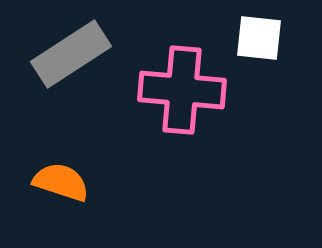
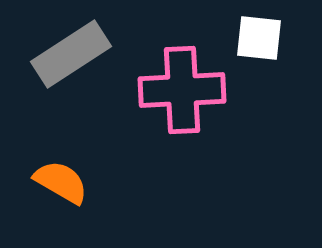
pink cross: rotated 8 degrees counterclockwise
orange semicircle: rotated 12 degrees clockwise
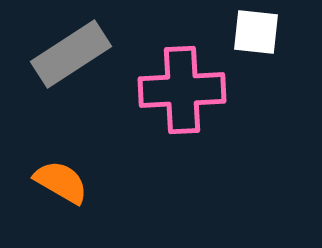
white square: moved 3 px left, 6 px up
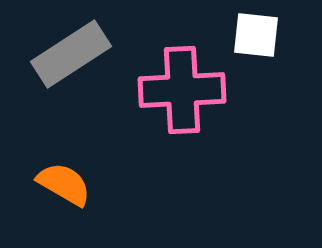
white square: moved 3 px down
orange semicircle: moved 3 px right, 2 px down
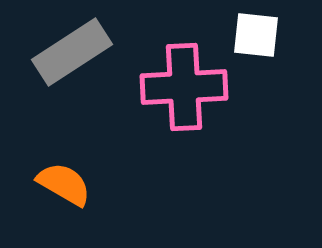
gray rectangle: moved 1 px right, 2 px up
pink cross: moved 2 px right, 3 px up
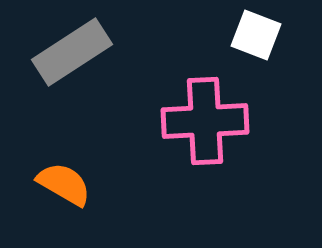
white square: rotated 15 degrees clockwise
pink cross: moved 21 px right, 34 px down
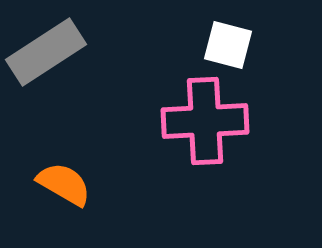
white square: moved 28 px left, 10 px down; rotated 6 degrees counterclockwise
gray rectangle: moved 26 px left
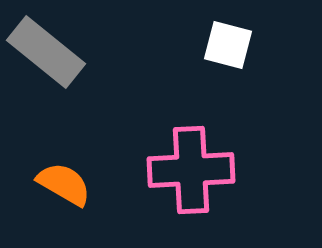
gray rectangle: rotated 72 degrees clockwise
pink cross: moved 14 px left, 49 px down
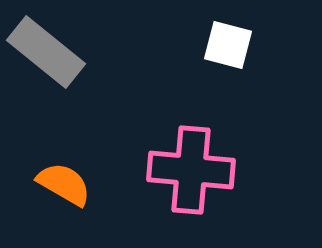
pink cross: rotated 8 degrees clockwise
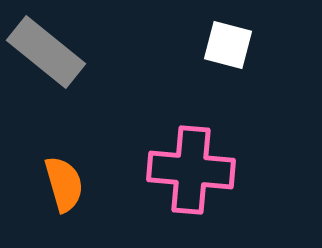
orange semicircle: rotated 44 degrees clockwise
